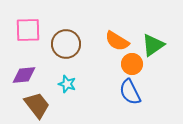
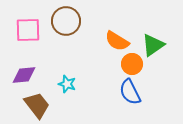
brown circle: moved 23 px up
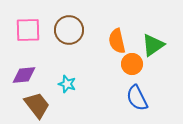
brown circle: moved 3 px right, 9 px down
orange semicircle: rotated 45 degrees clockwise
blue semicircle: moved 7 px right, 6 px down
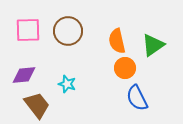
brown circle: moved 1 px left, 1 px down
orange circle: moved 7 px left, 4 px down
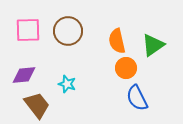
orange circle: moved 1 px right
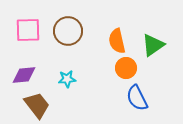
cyan star: moved 5 px up; rotated 24 degrees counterclockwise
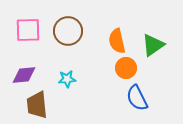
brown trapezoid: rotated 148 degrees counterclockwise
